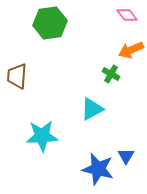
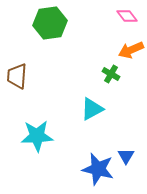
pink diamond: moved 1 px down
cyan star: moved 5 px left
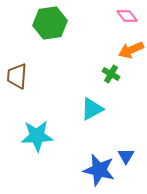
blue star: moved 1 px right, 1 px down
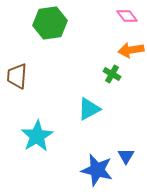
orange arrow: rotated 15 degrees clockwise
green cross: moved 1 px right
cyan triangle: moved 3 px left
cyan star: rotated 28 degrees counterclockwise
blue star: moved 2 px left
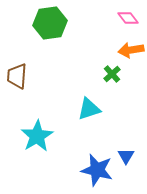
pink diamond: moved 1 px right, 2 px down
green cross: rotated 18 degrees clockwise
cyan triangle: rotated 10 degrees clockwise
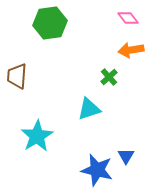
green cross: moved 3 px left, 3 px down
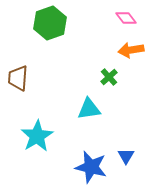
pink diamond: moved 2 px left
green hexagon: rotated 12 degrees counterclockwise
brown trapezoid: moved 1 px right, 2 px down
cyan triangle: rotated 10 degrees clockwise
blue star: moved 6 px left, 3 px up
